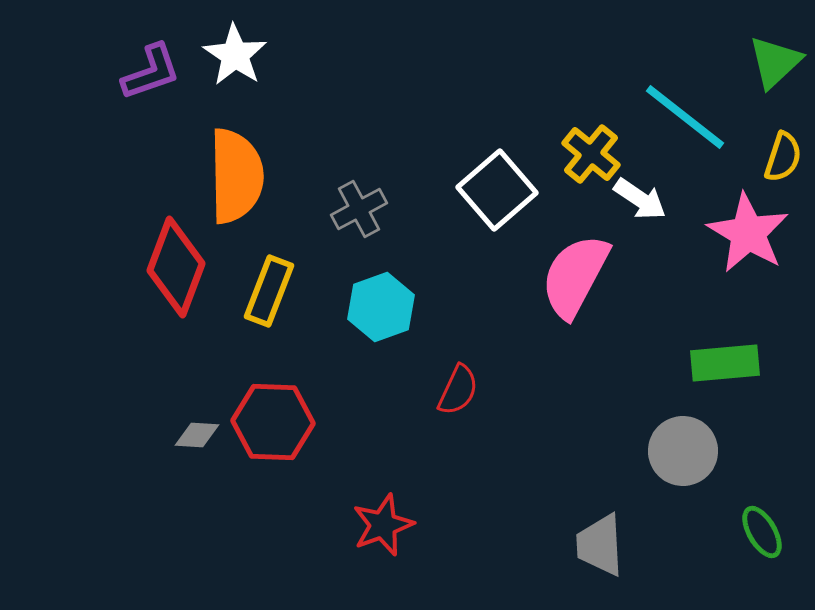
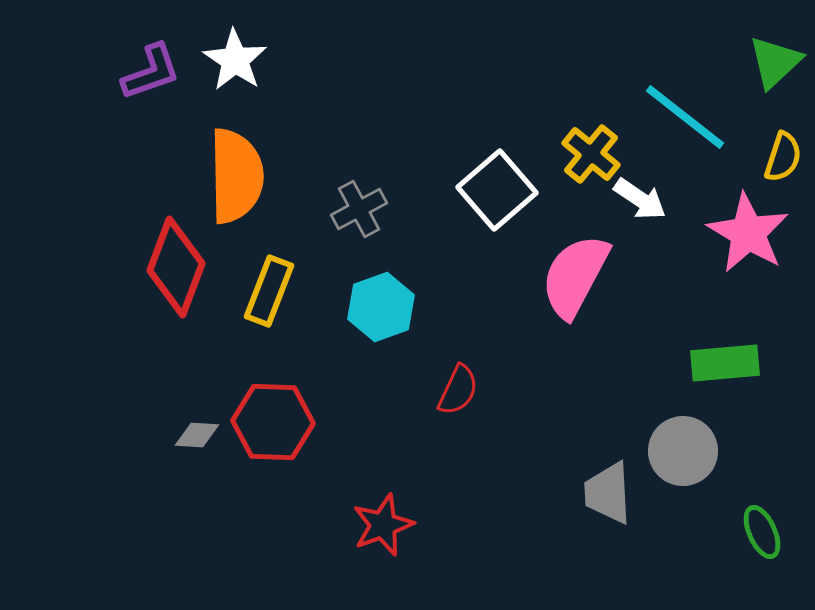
white star: moved 5 px down
green ellipse: rotated 6 degrees clockwise
gray trapezoid: moved 8 px right, 52 px up
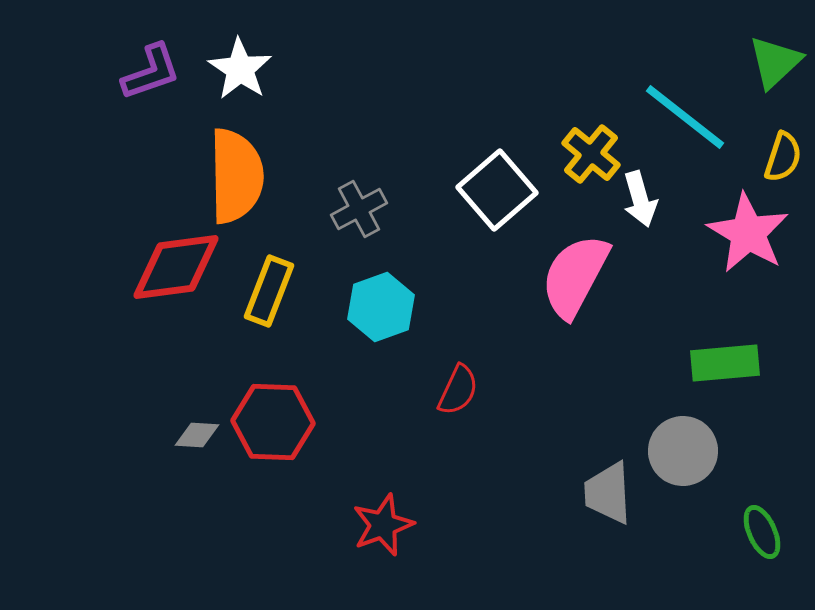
white star: moved 5 px right, 9 px down
white arrow: rotated 40 degrees clockwise
red diamond: rotated 62 degrees clockwise
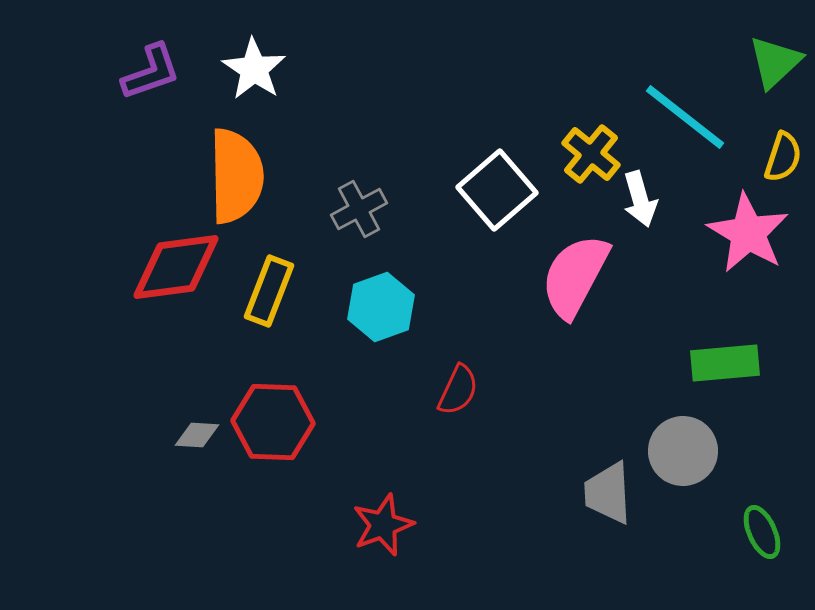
white star: moved 14 px right
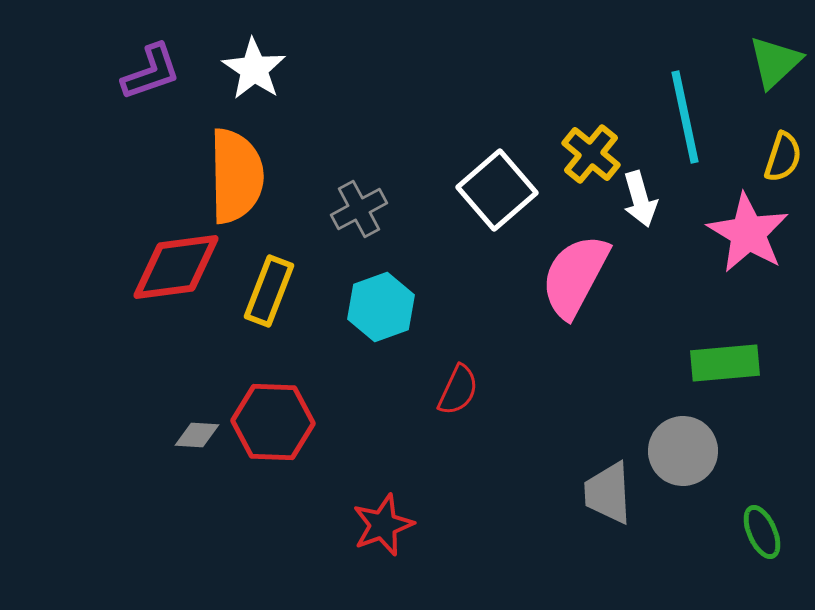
cyan line: rotated 40 degrees clockwise
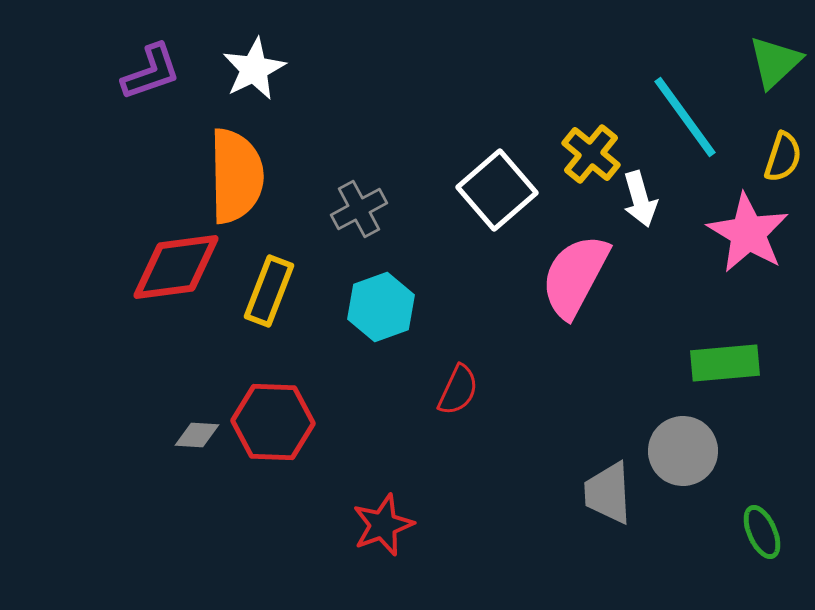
white star: rotated 12 degrees clockwise
cyan line: rotated 24 degrees counterclockwise
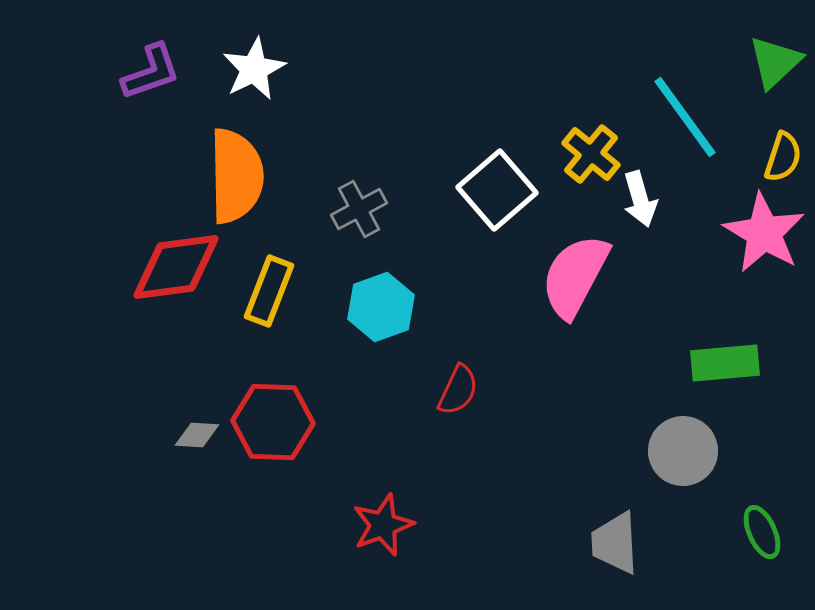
pink star: moved 16 px right
gray trapezoid: moved 7 px right, 50 px down
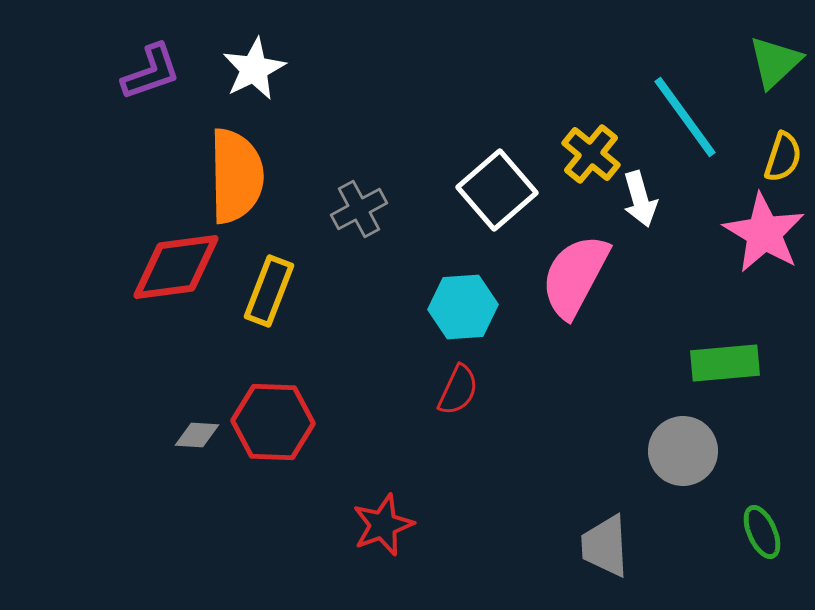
cyan hexagon: moved 82 px right; rotated 16 degrees clockwise
gray trapezoid: moved 10 px left, 3 px down
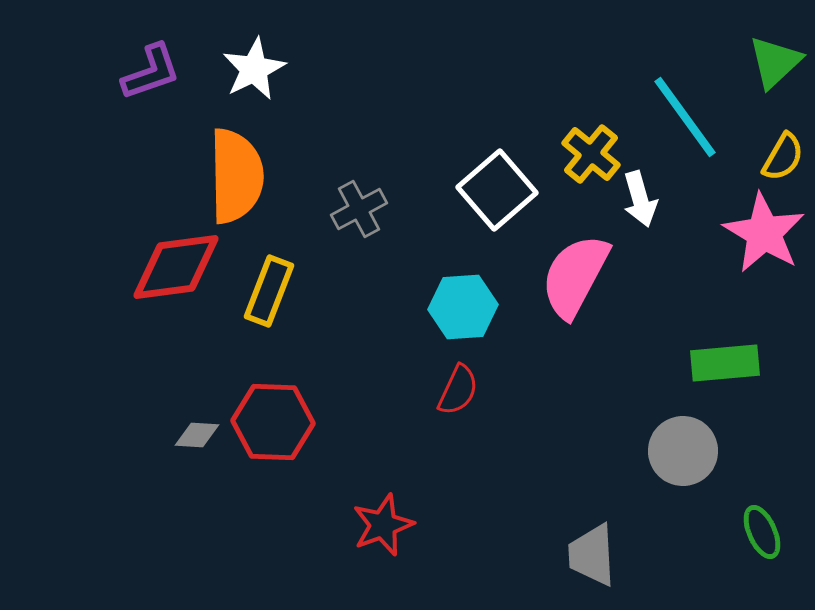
yellow semicircle: rotated 12 degrees clockwise
gray trapezoid: moved 13 px left, 9 px down
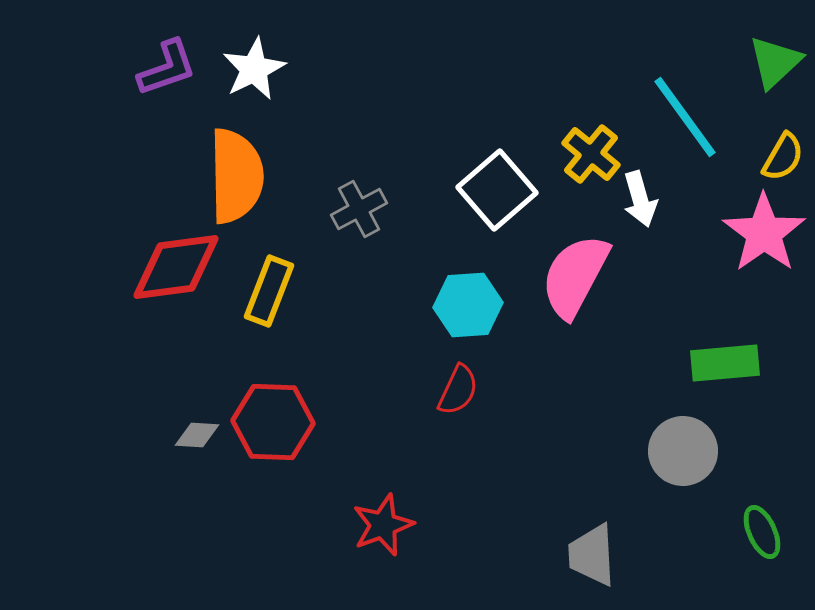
purple L-shape: moved 16 px right, 4 px up
pink star: rotated 6 degrees clockwise
cyan hexagon: moved 5 px right, 2 px up
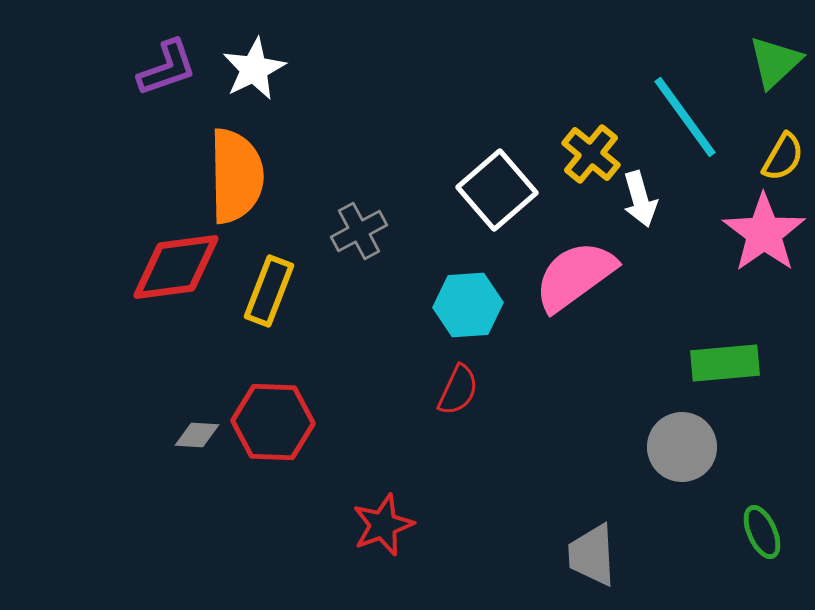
gray cross: moved 22 px down
pink semicircle: rotated 26 degrees clockwise
gray circle: moved 1 px left, 4 px up
